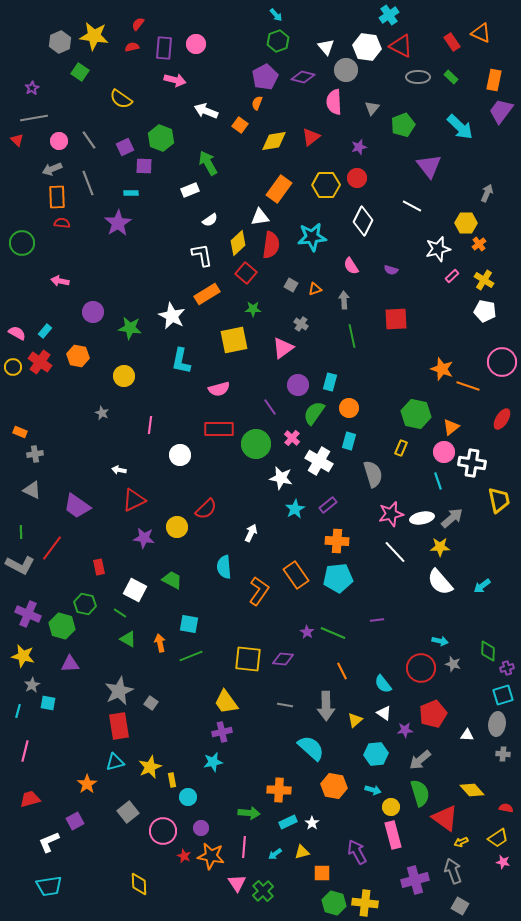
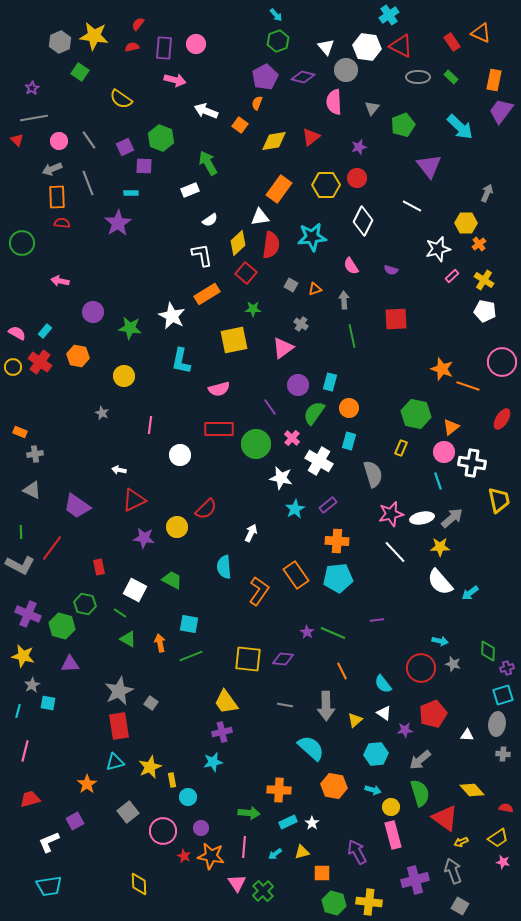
cyan arrow at (482, 586): moved 12 px left, 7 px down
yellow cross at (365, 903): moved 4 px right, 1 px up
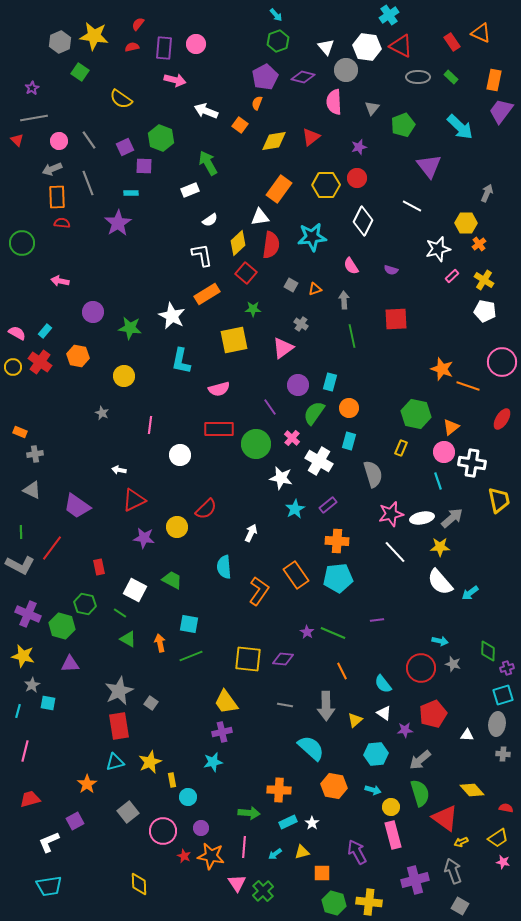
yellow star at (150, 767): moved 5 px up
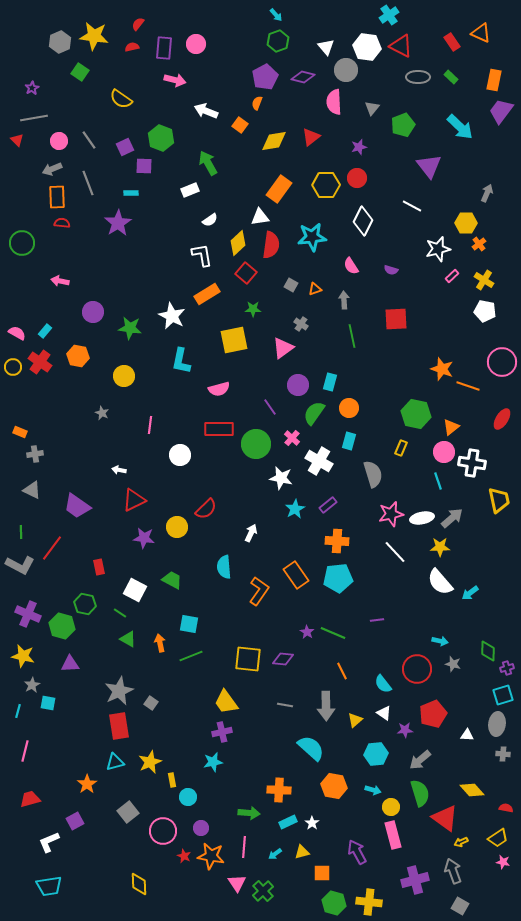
red circle at (421, 668): moved 4 px left, 1 px down
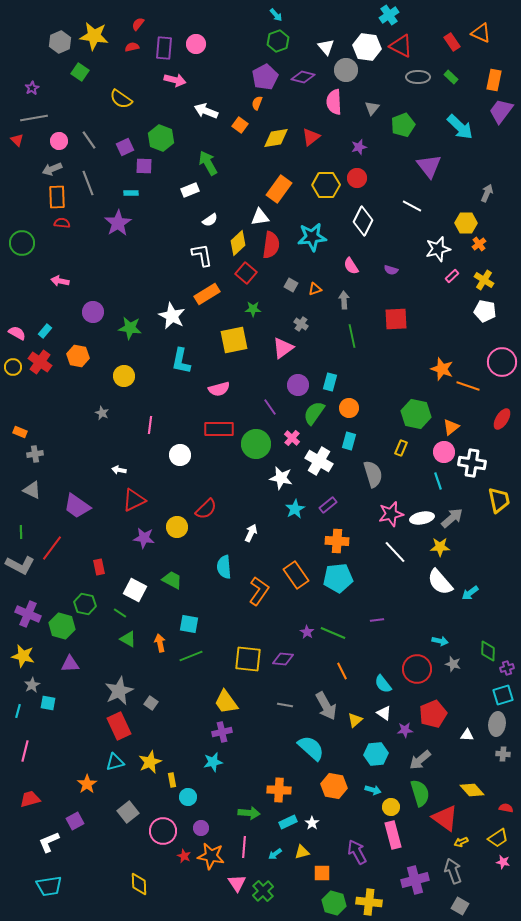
yellow diamond at (274, 141): moved 2 px right, 3 px up
gray arrow at (326, 706): rotated 28 degrees counterclockwise
red rectangle at (119, 726): rotated 16 degrees counterclockwise
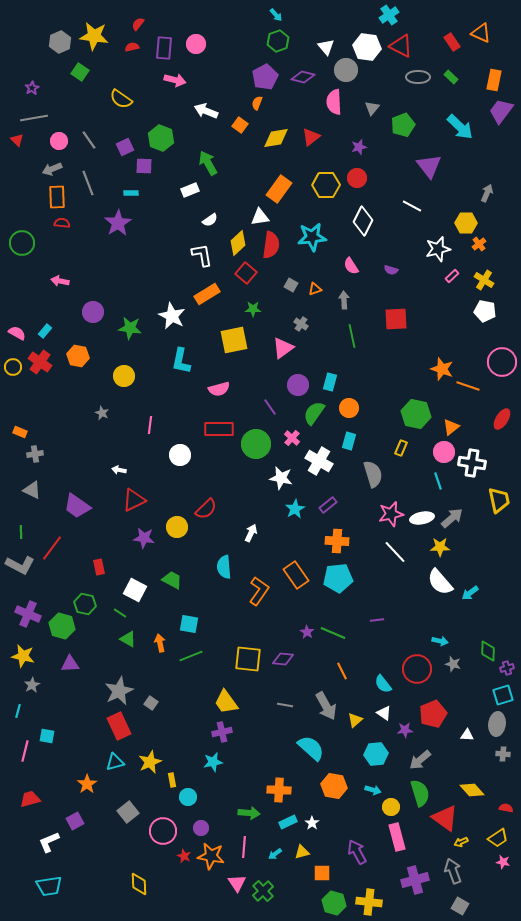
cyan square at (48, 703): moved 1 px left, 33 px down
pink rectangle at (393, 835): moved 4 px right, 2 px down
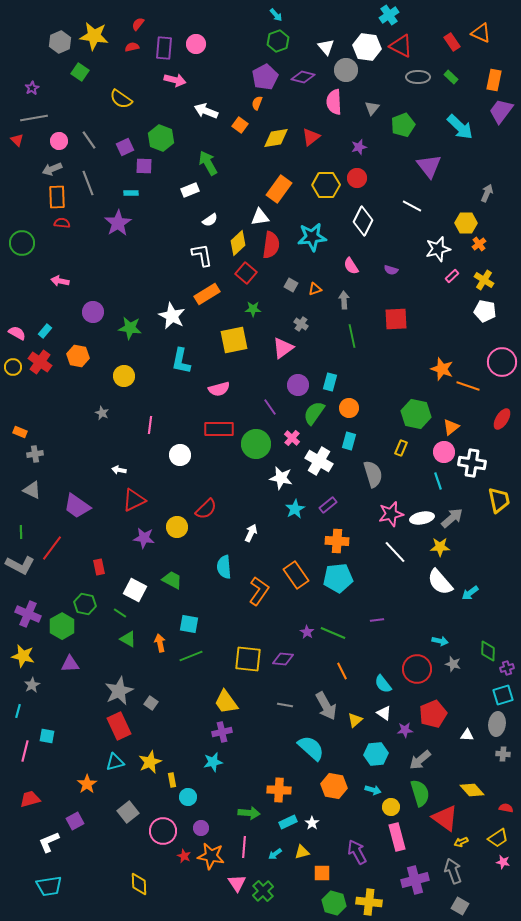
green hexagon at (62, 626): rotated 15 degrees clockwise
